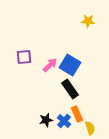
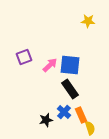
purple square: rotated 14 degrees counterclockwise
blue square: rotated 25 degrees counterclockwise
orange rectangle: moved 4 px right, 1 px down
blue cross: moved 9 px up
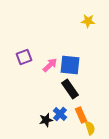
blue cross: moved 4 px left, 2 px down
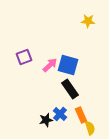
blue square: moved 2 px left; rotated 10 degrees clockwise
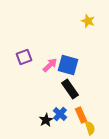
yellow star: rotated 16 degrees clockwise
black star: rotated 16 degrees counterclockwise
